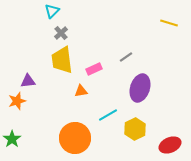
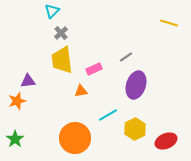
purple ellipse: moved 4 px left, 3 px up
green star: moved 3 px right
red ellipse: moved 4 px left, 4 px up
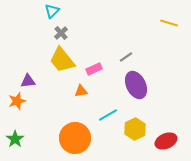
yellow trapezoid: rotated 32 degrees counterclockwise
purple ellipse: rotated 44 degrees counterclockwise
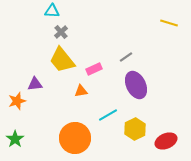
cyan triangle: rotated 49 degrees clockwise
gray cross: moved 1 px up
purple triangle: moved 7 px right, 3 px down
